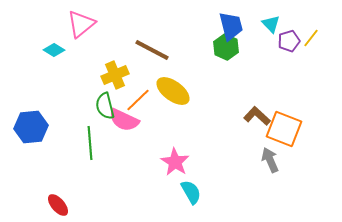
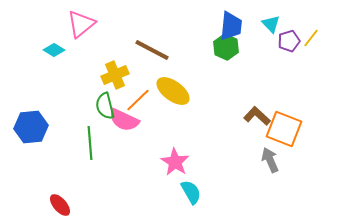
blue trapezoid: rotated 20 degrees clockwise
red ellipse: moved 2 px right
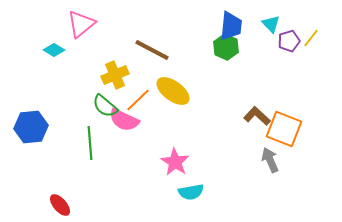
green semicircle: rotated 36 degrees counterclockwise
cyan semicircle: rotated 110 degrees clockwise
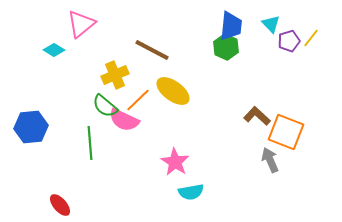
orange square: moved 2 px right, 3 px down
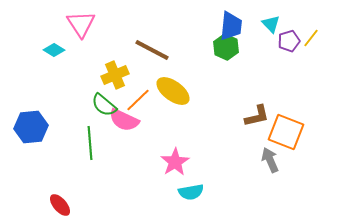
pink triangle: rotated 24 degrees counterclockwise
green semicircle: moved 1 px left, 1 px up
brown L-shape: rotated 124 degrees clockwise
pink star: rotated 8 degrees clockwise
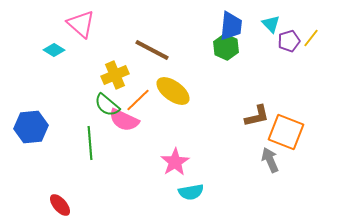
pink triangle: rotated 16 degrees counterclockwise
green semicircle: moved 3 px right
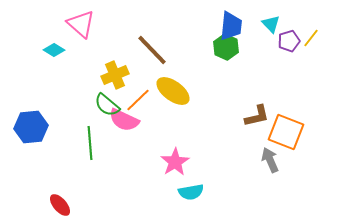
brown line: rotated 18 degrees clockwise
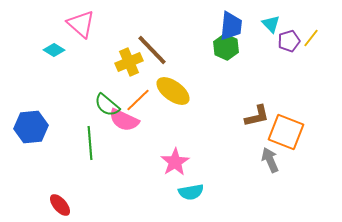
yellow cross: moved 14 px right, 13 px up
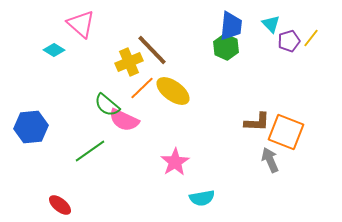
orange line: moved 4 px right, 12 px up
brown L-shape: moved 6 px down; rotated 16 degrees clockwise
green line: moved 8 px down; rotated 60 degrees clockwise
cyan semicircle: moved 11 px right, 6 px down
red ellipse: rotated 10 degrees counterclockwise
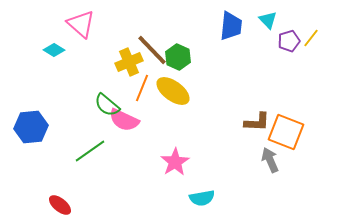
cyan triangle: moved 3 px left, 4 px up
green hexagon: moved 48 px left, 10 px down
orange line: rotated 24 degrees counterclockwise
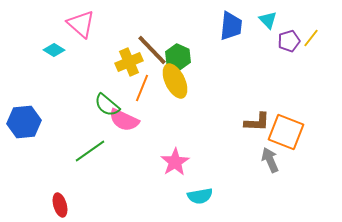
yellow ellipse: moved 2 px right, 10 px up; rotated 28 degrees clockwise
blue hexagon: moved 7 px left, 5 px up
cyan semicircle: moved 2 px left, 2 px up
red ellipse: rotated 35 degrees clockwise
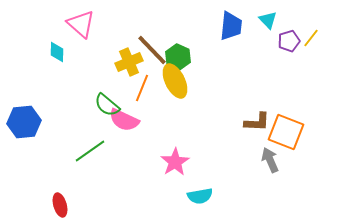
cyan diamond: moved 3 px right, 2 px down; rotated 60 degrees clockwise
